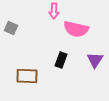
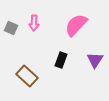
pink arrow: moved 20 px left, 12 px down
pink semicircle: moved 4 px up; rotated 120 degrees clockwise
brown rectangle: rotated 40 degrees clockwise
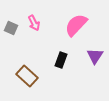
pink arrow: rotated 28 degrees counterclockwise
purple triangle: moved 4 px up
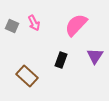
gray square: moved 1 px right, 2 px up
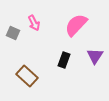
gray square: moved 1 px right, 7 px down
black rectangle: moved 3 px right
